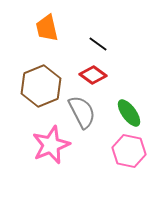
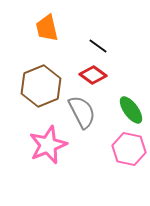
black line: moved 2 px down
green ellipse: moved 2 px right, 3 px up
pink star: moved 3 px left
pink hexagon: moved 2 px up
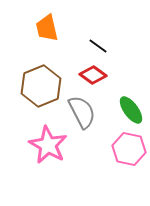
pink star: rotated 21 degrees counterclockwise
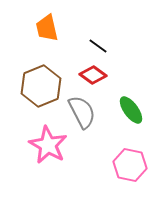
pink hexagon: moved 1 px right, 16 px down
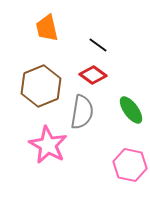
black line: moved 1 px up
gray semicircle: rotated 36 degrees clockwise
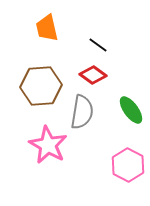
brown hexagon: rotated 18 degrees clockwise
pink hexagon: moved 2 px left; rotated 16 degrees clockwise
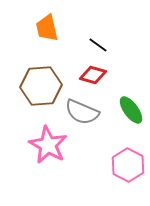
red diamond: rotated 20 degrees counterclockwise
gray semicircle: rotated 104 degrees clockwise
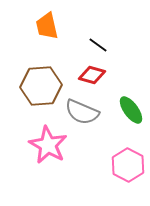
orange trapezoid: moved 2 px up
red diamond: moved 1 px left
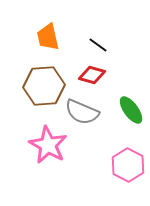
orange trapezoid: moved 1 px right, 11 px down
brown hexagon: moved 3 px right
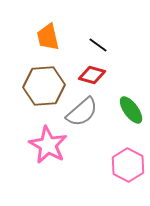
gray semicircle: rotated 64 degrees counterclockwise
